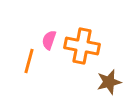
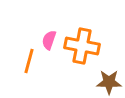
brown star: rotated 15 degrees clockwise
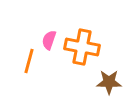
orange cross: moved 1 px down
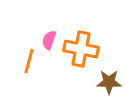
orange cross: moved 1 px left, 2 px down
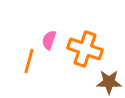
orange cross: moved 4 px right; rotated 8 degrees clockwise
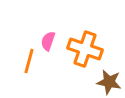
pink semicircle: moved 1 px left, 1 px down
brown star: rotated 10 degrees clockwise
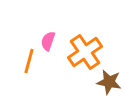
orange cross: moved 3 px down; rotated 36 degrees clockwise
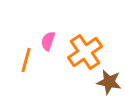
orange line: moved 3 px left, 1 px up
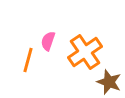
orange line: moved 2 px right
brown star: rotated 10 degrees clockwise
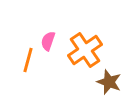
orange cross: moved 2 px up
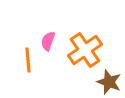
orange line: rotated 20 degrees counterclockwise
